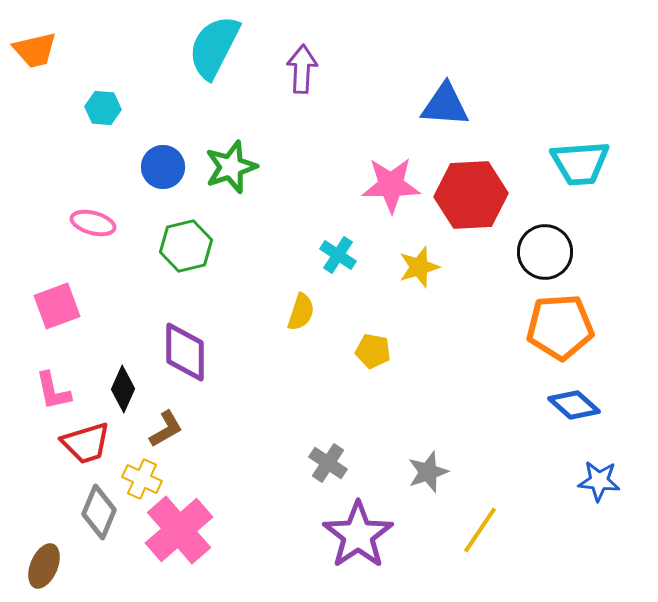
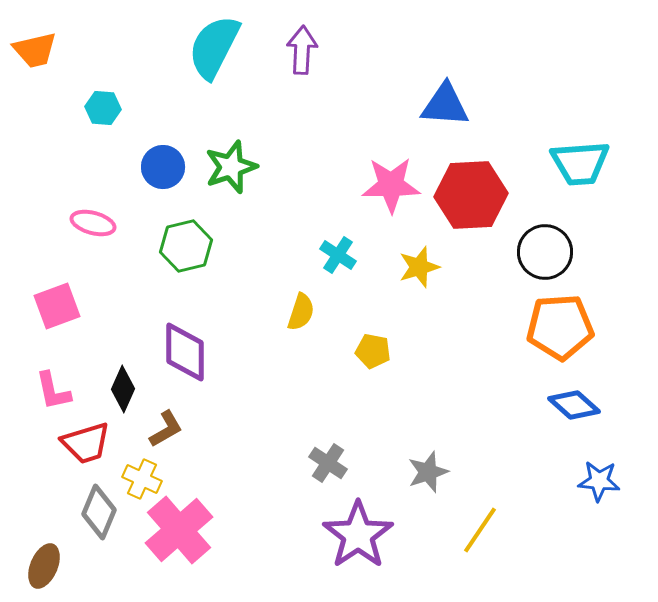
purple arrow: moved 19 px up
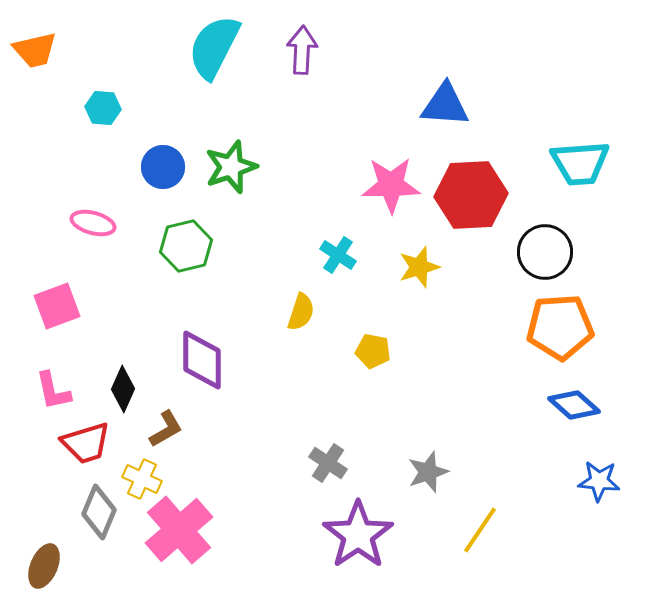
purple diamond: moved 17 px right, 8 px down
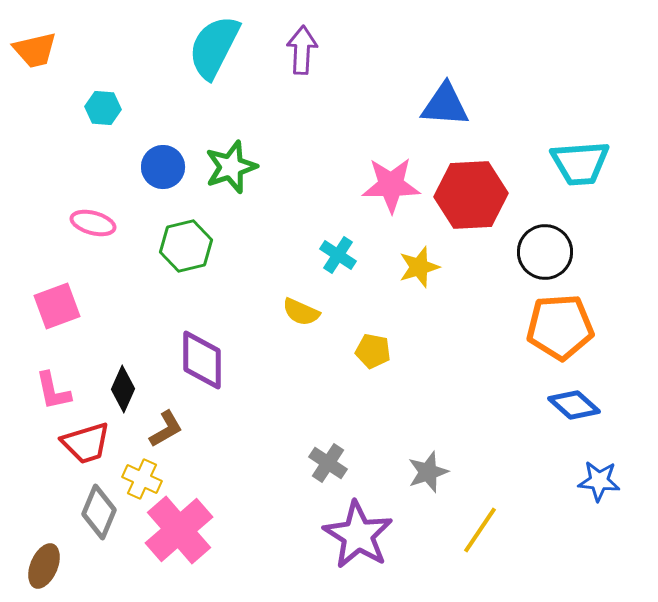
yellow semicircle: rotated 96 degrees clockwise
purple star: rotated 6 degrees counterclockwise
